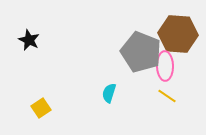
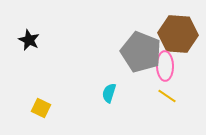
yellow square: rotated 30 degrees counterclockwise
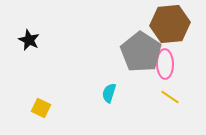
brown hexagon: moved 8 px left, 10 px up; rotated 9 degrees counterclockwise
gray pentagon: rotated 12 degrees clockwise
pink ellipse: moved 2 px up
yellow line: moved 3 px right, 1 px down
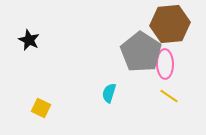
yellow line: moved 1 px left, 1 px up
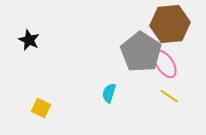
pink ellipse: rotated 32 degrees counterclockwise
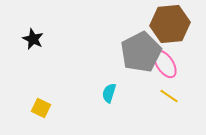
black star: moved 4 px right, 1 px up
gray pentagon: rotated 12 degrees clockwise
